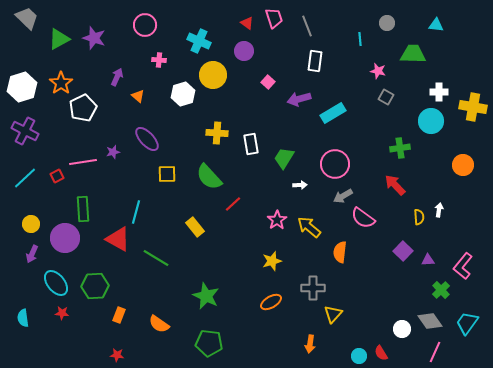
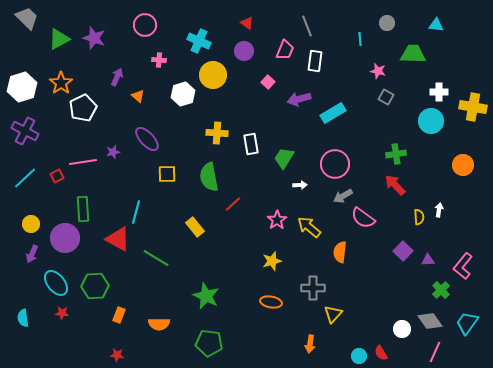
pink trapezoid at (274, 18): moved 11 px right, 32 px down; rotated 40 degrees clockwise
green cross at (400, 148): moved 4 px left, 6 px down
green semicircle at (209, 177): rotated 32 degrees clockwise
orange ellipse at (271, 302): rotated 40 degrees clockwise
orange semicircle at (159, 324): rotated 35 degrees counterclockwise
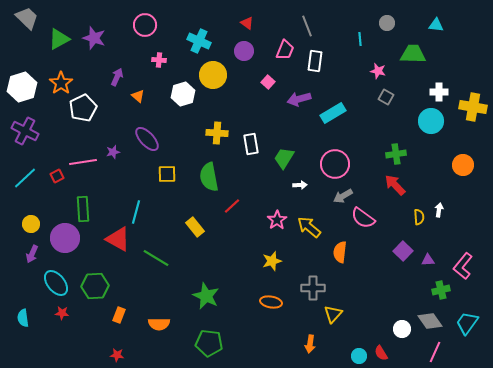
red line at (233, 204): moved 1 px left, 2 px down
green cross at (441, 290): rotated 30 degrees clockwise
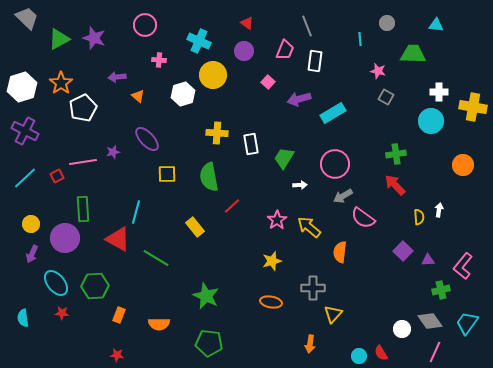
purple arrow at (117, 77): rotated 120 degrees counterclockwise
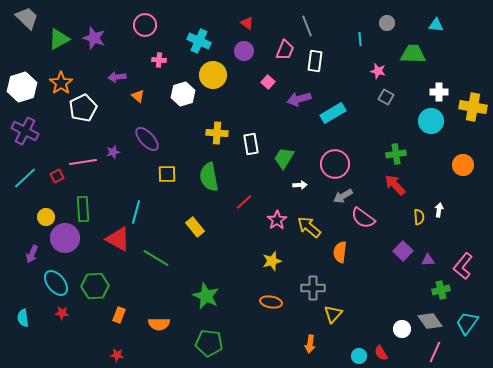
red line at (232, 206): moved 12 px right, 4 px up
yellow circle at (31, 224): moved 15 px right, 7 px up
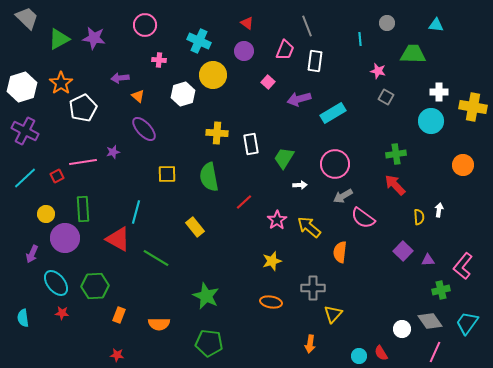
purple star at (94, 38): rotated 10 degrees counterclockwise
purple arrow at (117, 77): moved 3 px right, 1 px down
purple ellipse at (147, 139): moved 3 px left, 10 px up
yellow circle at (46, 217): moved 3 px up
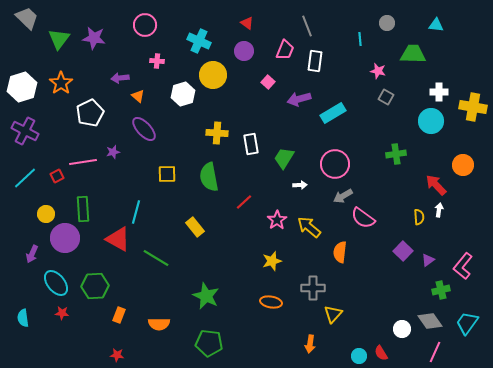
green triangle at (59, 39): rotated 25 degrees counterclockwise
pink cross at (159, 60): moved 2 px left, 1 px down
white pentagon at (83, 108): moved 7 px right, 5 px down
red arrow at (395, 185): moved 41 px right
purple triangle at (428, 260): rotated 32 degrees counterclockwise
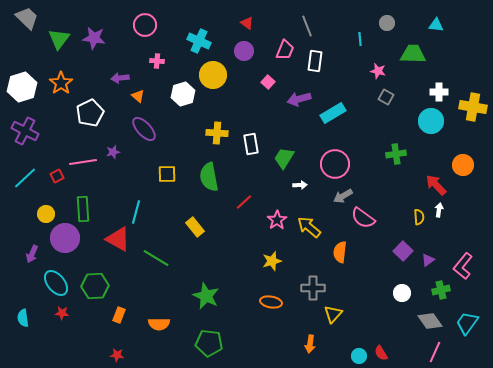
white circle at (402, 329): moved 36 px up
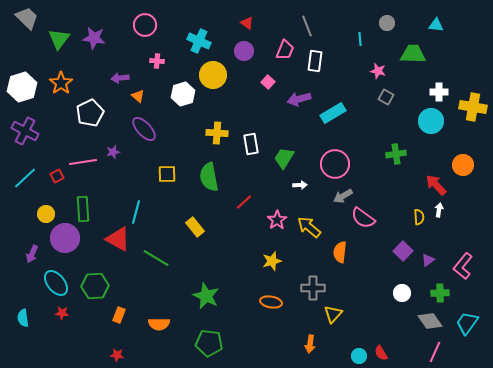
green cross at (441, 290): moved 1 px left, 3 px down; rotated 12 degrees clockwise
